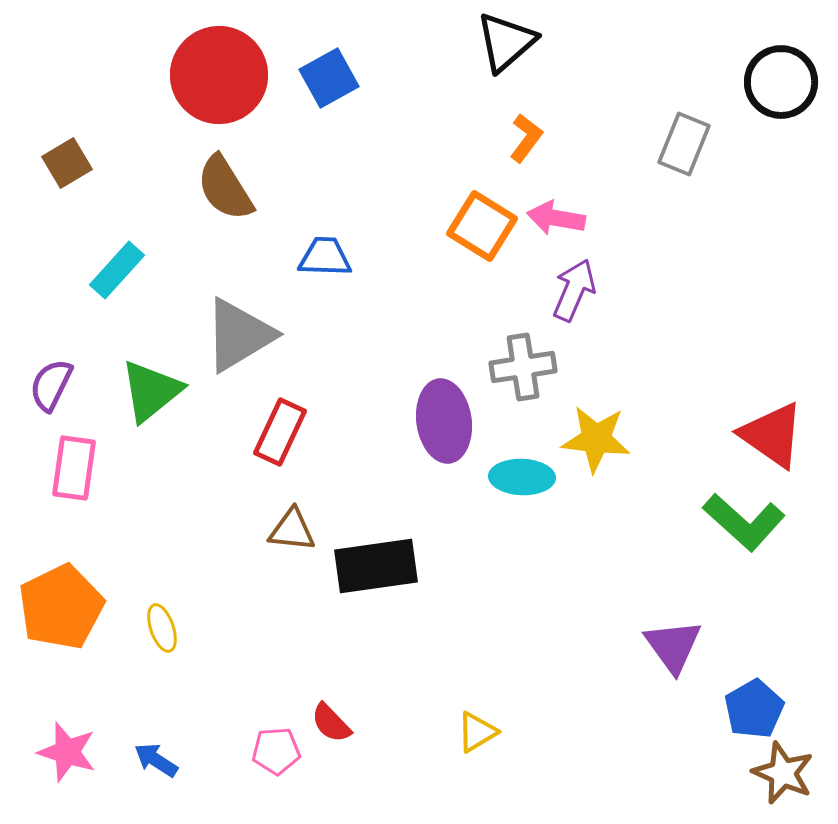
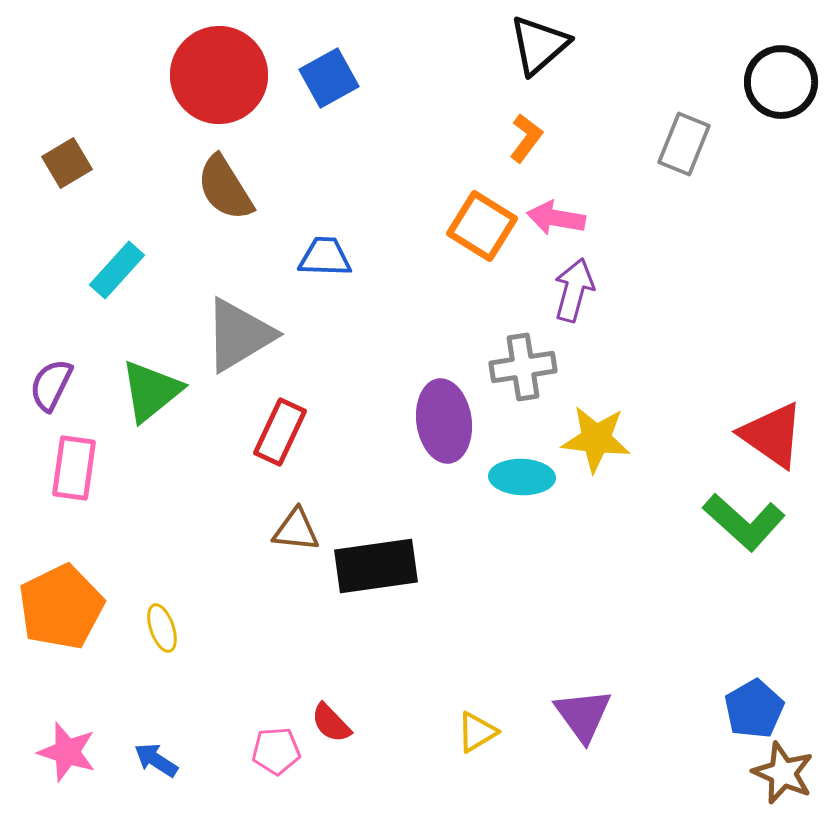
black triangle: moved 33 px right, 3 px down
purple arrow: rotated 8 degrees counterclockwise
brown triangle: moved 4 px right
purple triangle: moved 90 px left, 69 px down
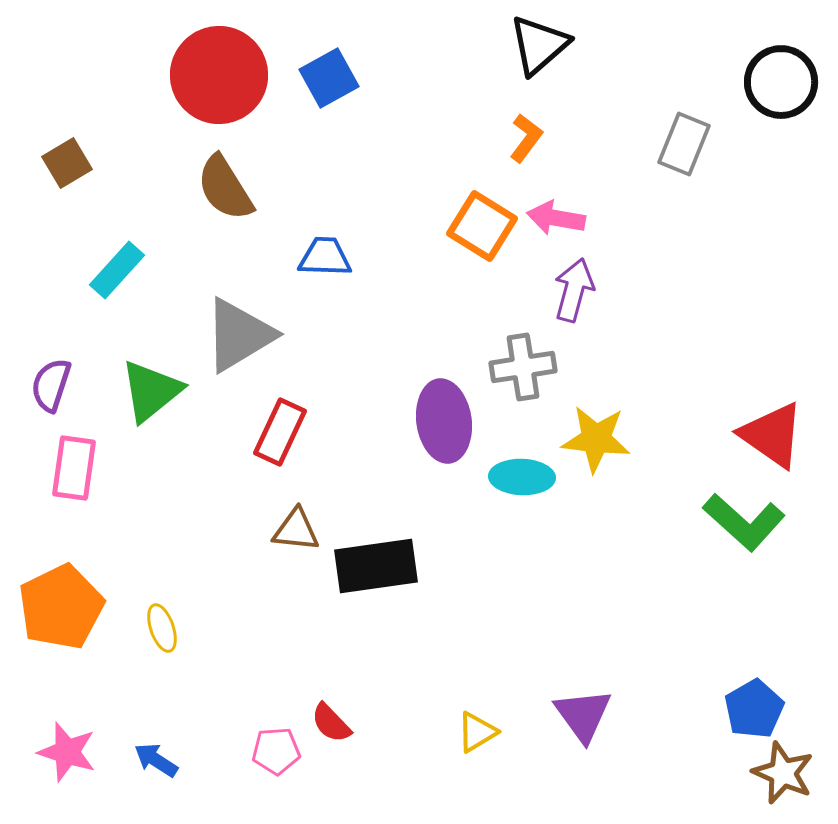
purple semicircle: rotated 8 degrees counterclockwise
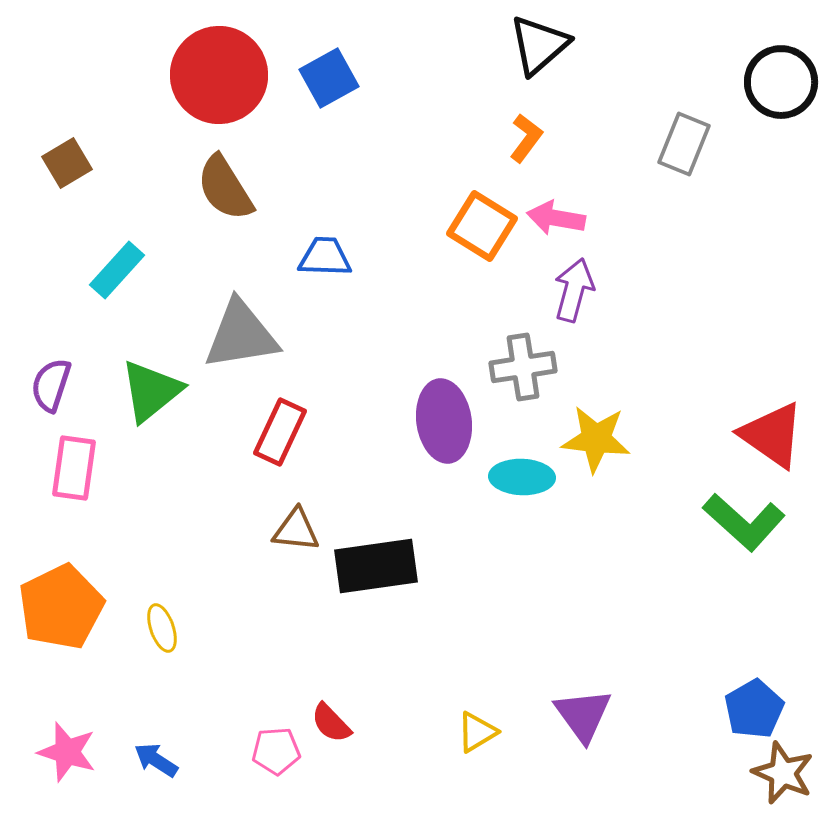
gray triangle: moved 2 px right; rotated 22 degrees clockwise
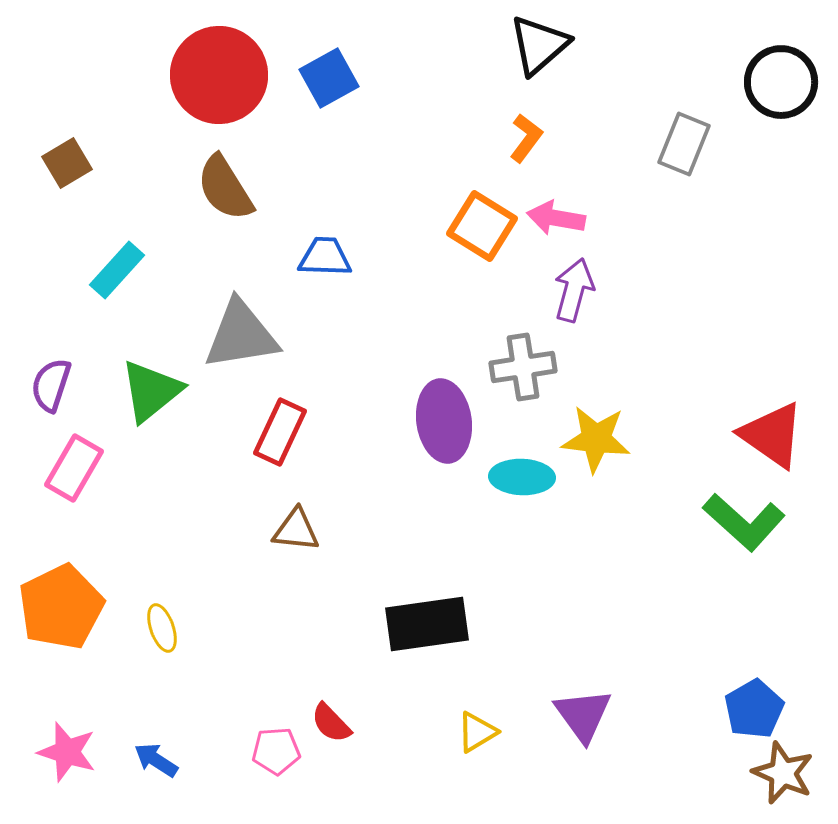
pink rectangle: rotated 22 degrees clockwise
black rectangle: moved 51 px right, 58 px down
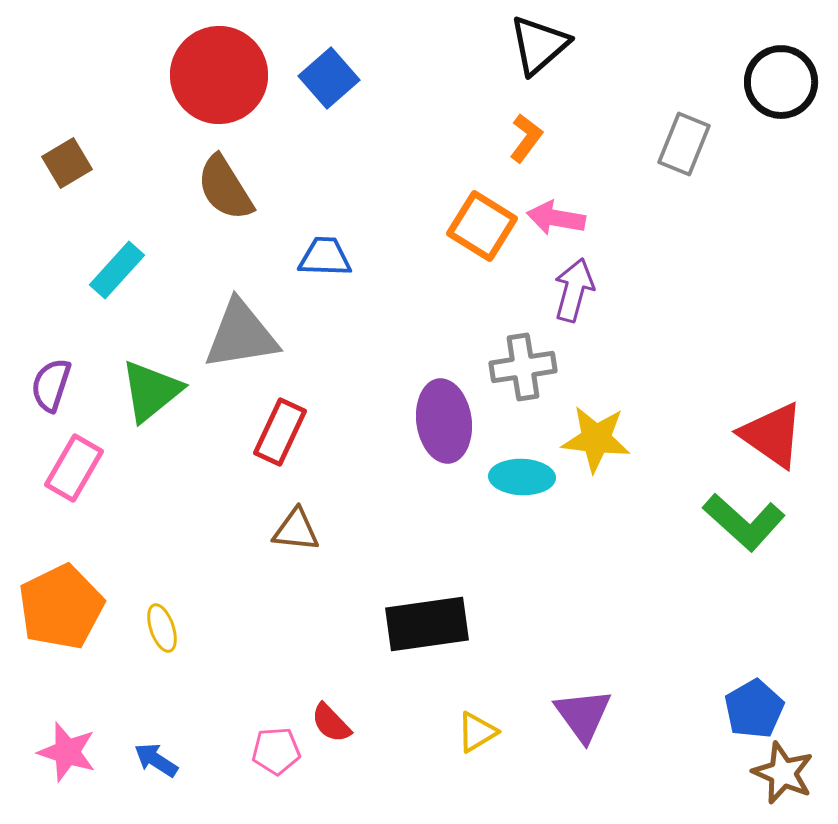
blue square: rotated 12 degrees counterclockwise
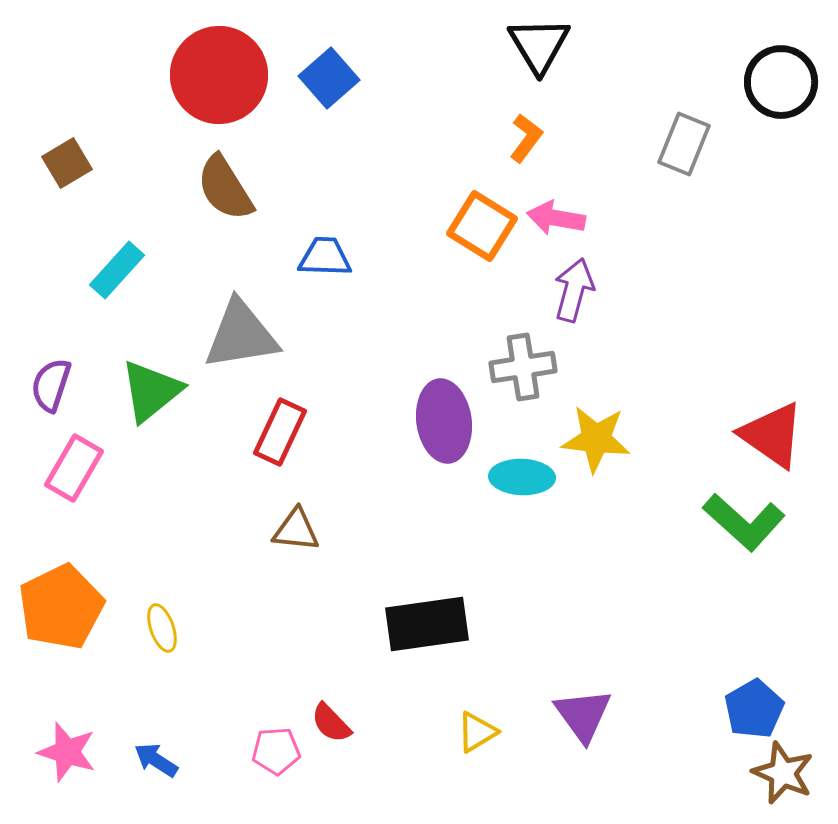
black triangle: rotated 20 degrees counterclockwise
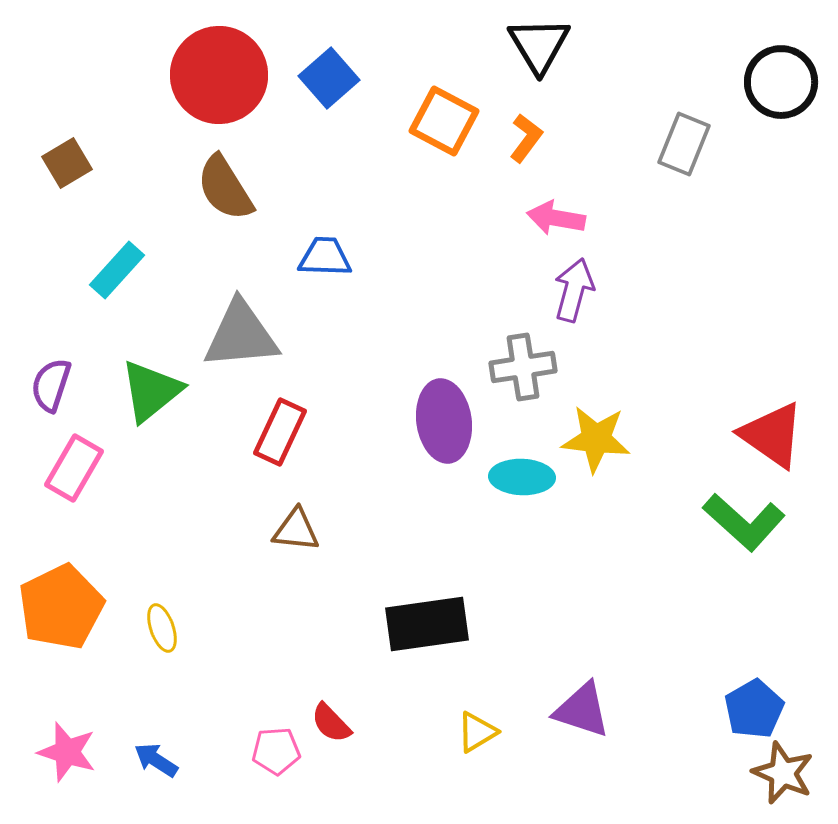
orange square: moved 38 px left, 105 px up; rotated 4 degrees counterclockwise
gray triangle: rotated 4 degrees clockwise
purple triangle: moved 1 px left, 5 px up; rotated 36 degrees counterclockwise
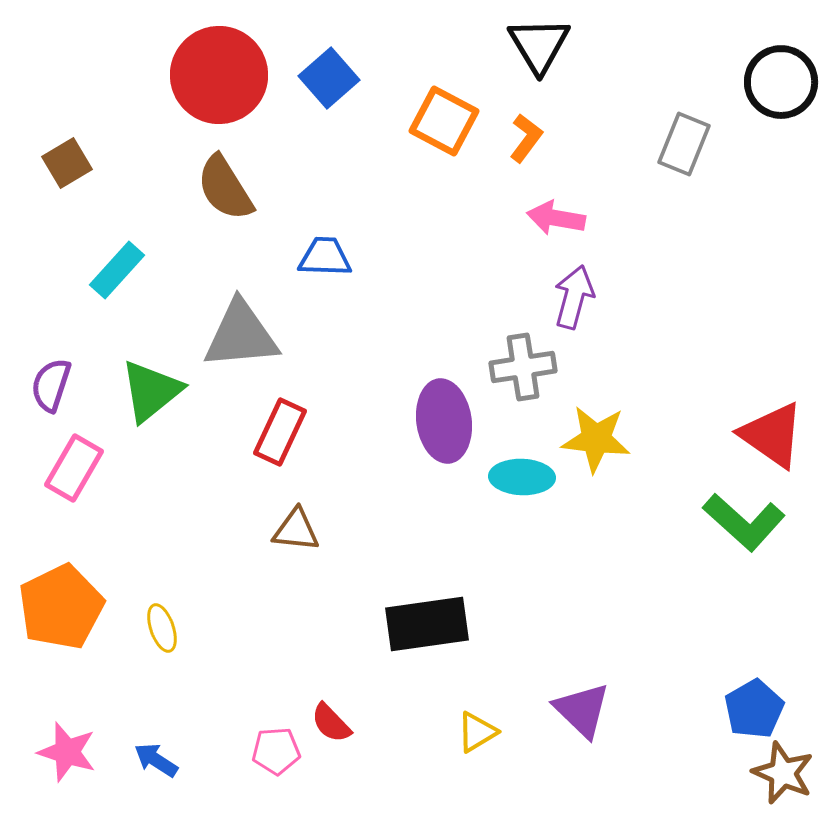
purple arrow: moved 7 px down
purple triangle: rotated 26 degrees clockwise
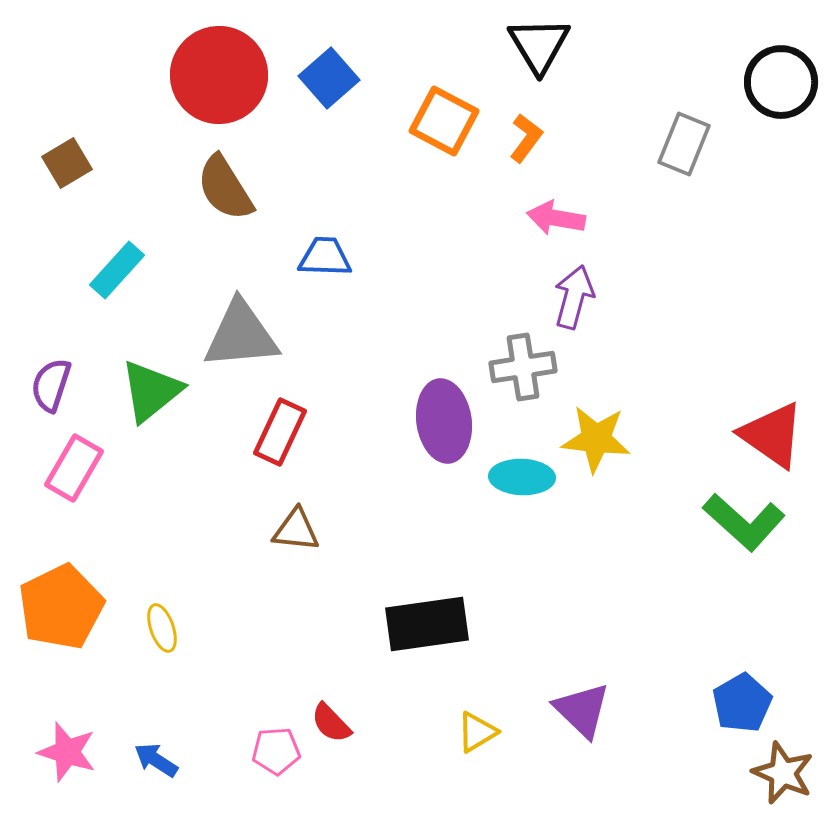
blue pentagon: moved 12 px left, 6 px up
